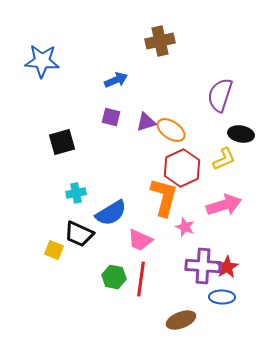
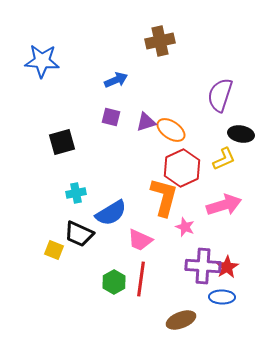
green hexagon: moved 5 px down; rotated 20 degrees clockwise
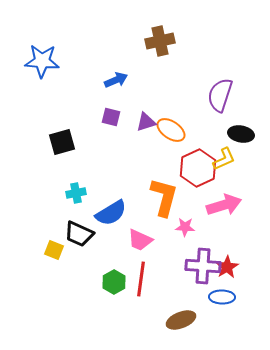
red hexagon: moved 16 px right
pink star: rotated 18 degrees counterclockwise
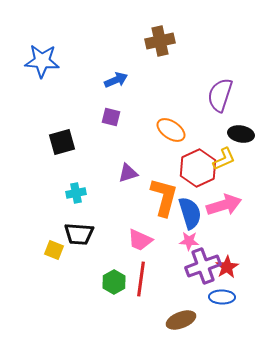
purple triangle: moved 18 px left, 51 px down
blue semicircle: moved 79 px right; rotated 76 degrees counterclockwise
pink star: moved 4 px right, 14 px down
black trapezoid: rotated 20 degrees counterclockwise
purple cross: rotated 24 degrees counterclockwise
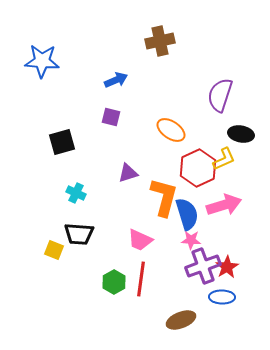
cyan cross: rotated 36 degrees clockwise
blue semicircle: moved 3 px left, 1 px down
pink star: moved 2 px right, 1 px up
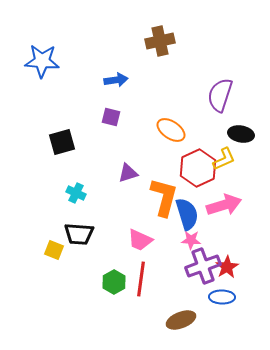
blue arrow: rotated 15 degrees clockwise
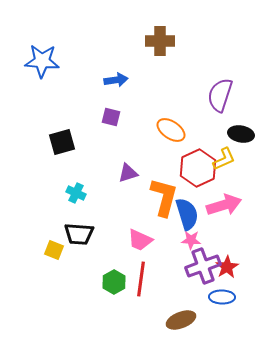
brown cross: rotated 12 degrees clockwise
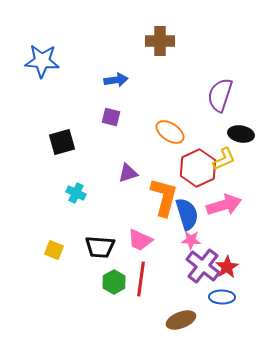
orange ellipse: moved 1 px left, 2 px down
black trapezoid: moved 21 px right, 13 px down
purple cross: rotated 32 degrees counterclockwise
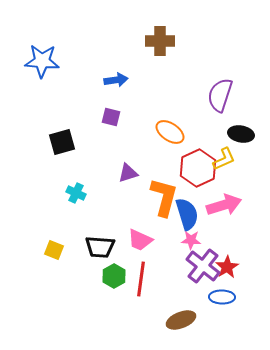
green hexagon: moved 6 px up
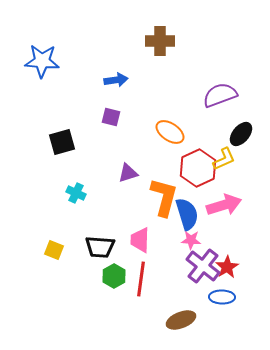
purple semicircle: rotated 52 degrees clockwise
black ellipse: rotated 60 degrees counterclockwise
pink trapezoid: rotated 68 degrees clockwise
